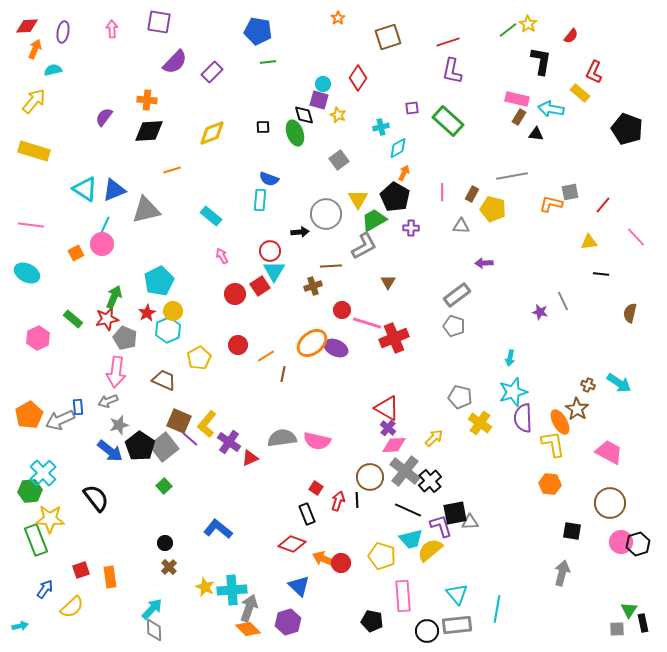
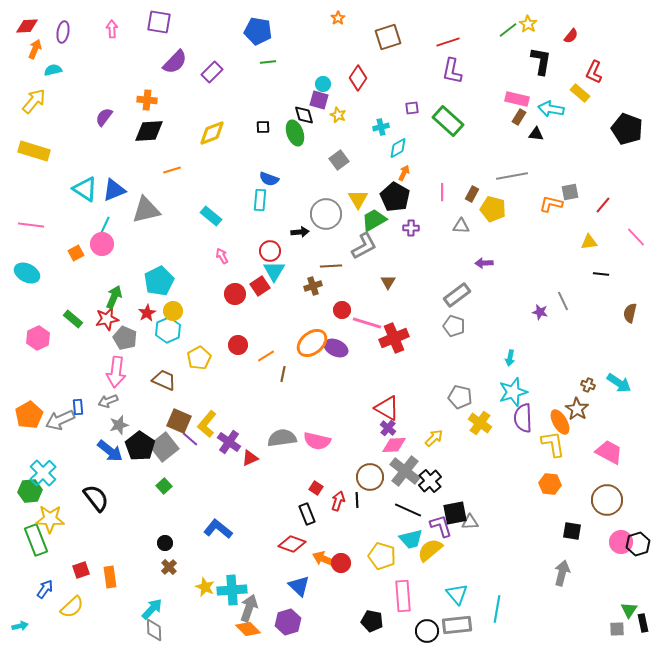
brown circle at (610, 503): moved 3 px left, 3 px up
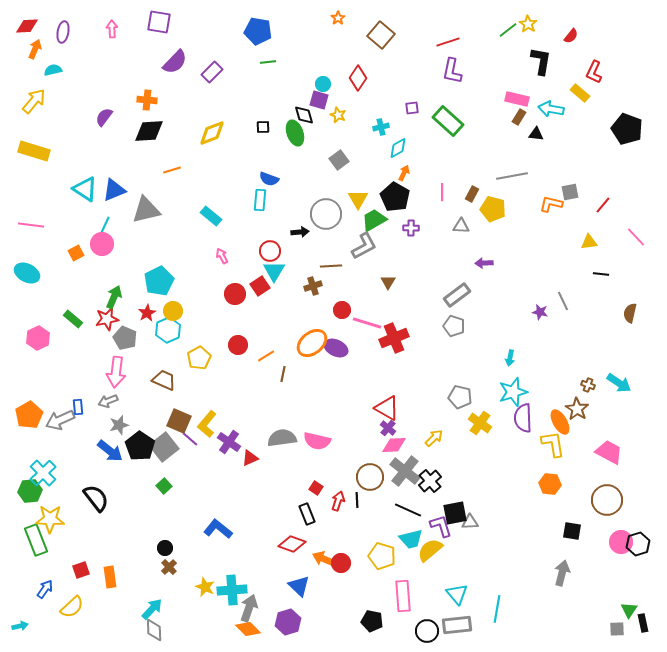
brown square at (388, 37): moved 7 px left, 2 px up; rotated 32 degrees counterclockwise
black circle at (165, 543): moved 5 px down
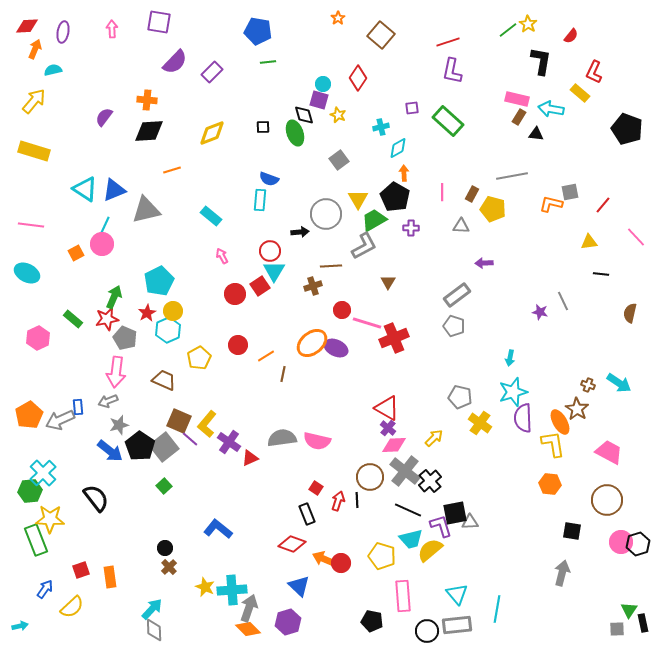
orange arrow at (404, 173): rotated 28 degrees counterclockwise
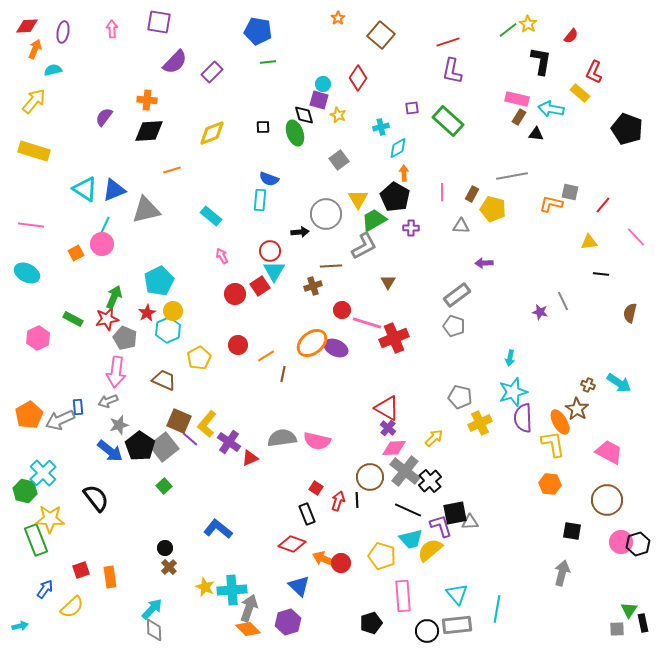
gray square at (570, 192): rotated 24 degrees clockwise
green rectangle at (73, 319): rotated 12 degrees counterclockwise
yellow cross at (480, 423): rotated 30 degrees clockwise
pink diamond at (394, 445): moved 3 px down
green hexagon at (30, 491): moved 5 px left; rotated 20 degrees clockwise
black pentagon at (372, 621): moved 1 px left, 2 px down; rotated 30 degrees counterclockwise
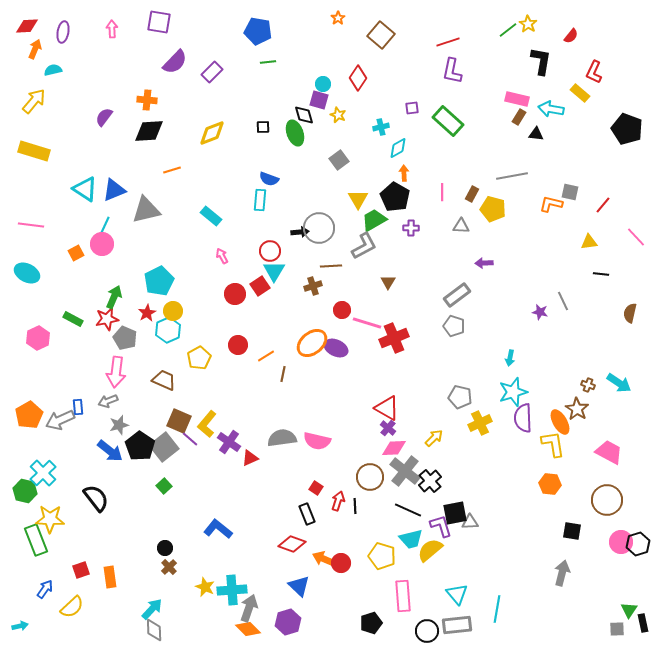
gray circle at (326, 214): moved 7 px left, 14 px down
black line at (357, 500): moved 2 px left, 6 px down
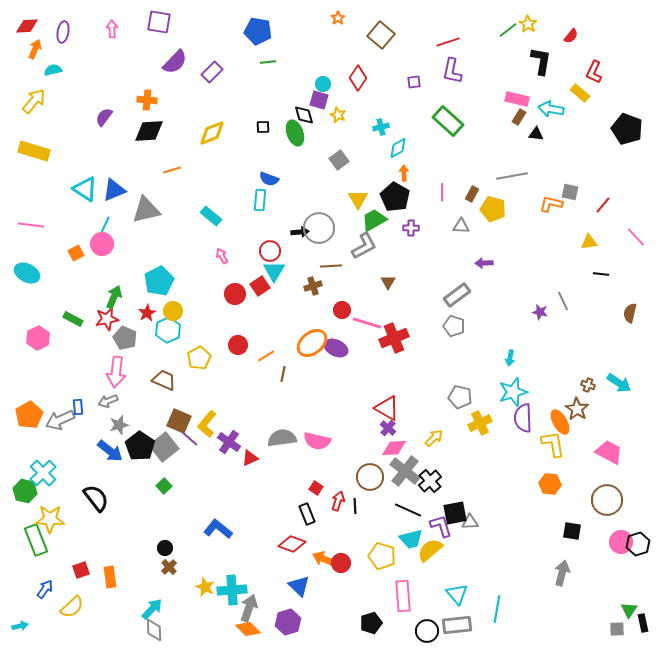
purple square at (412, 108): moved 2 px right, 26 px up
